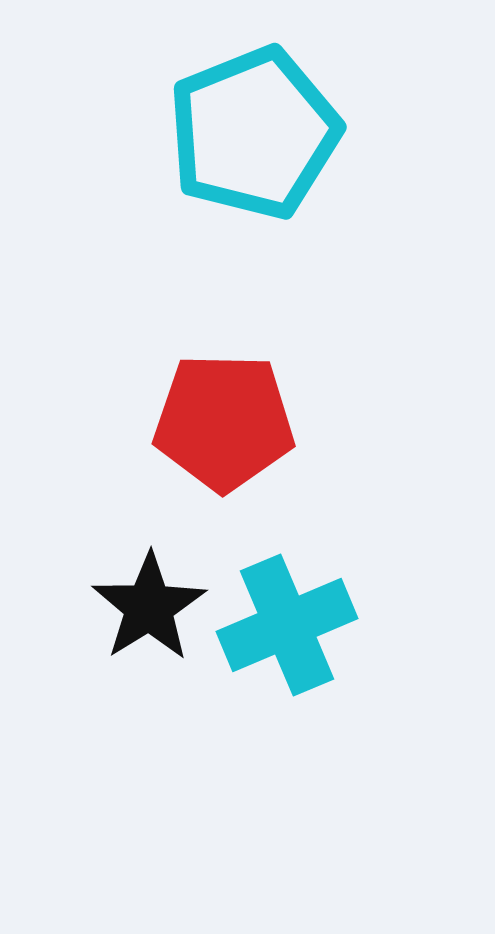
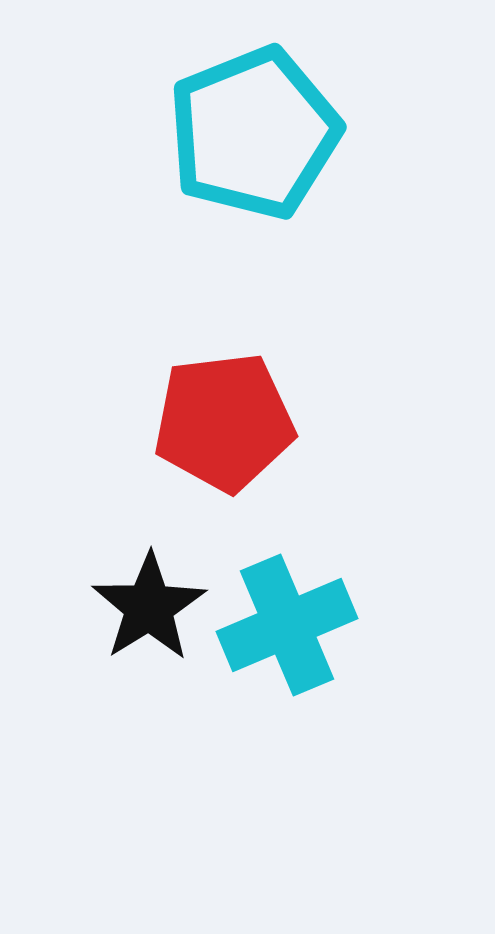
red pentagon: rotated 8 degrees counterclockwise
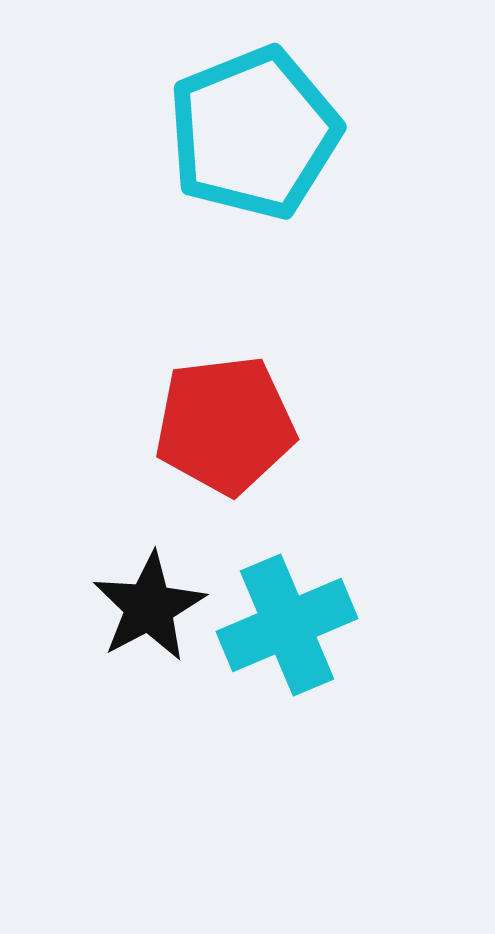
red pentagon: moved 1 px right, 3 px down
black star: rotated 4 degrees clockwise
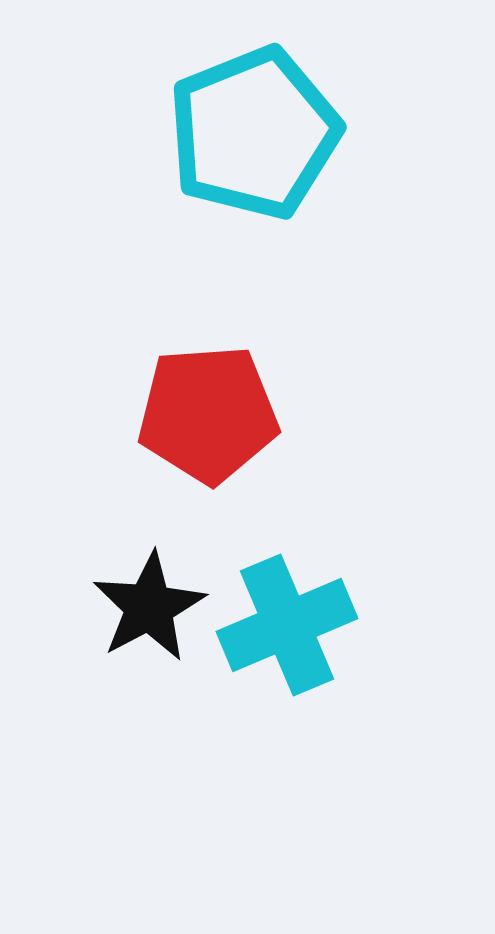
red pentagon: moved 17 px left, 11 px up; rotated 3 degrees clockwise
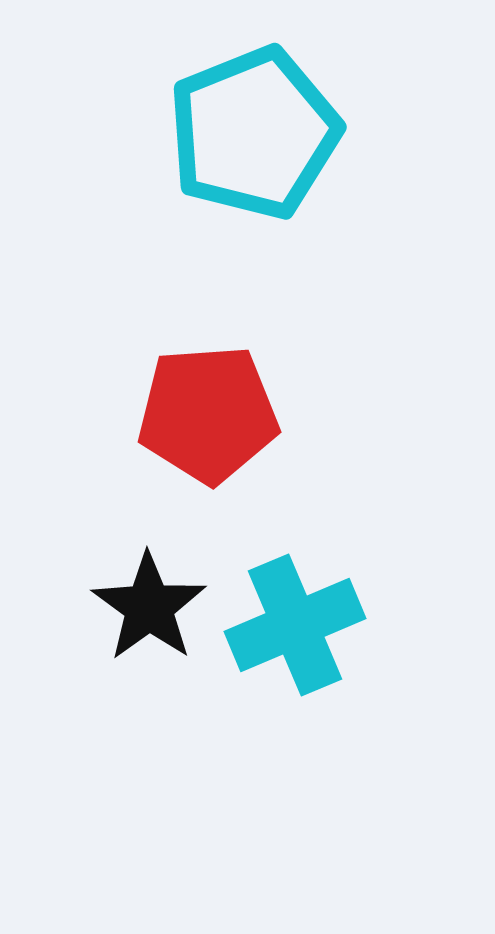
black star: rotated 8 degrees counterclockwise
cyan cross: moved 8 px right
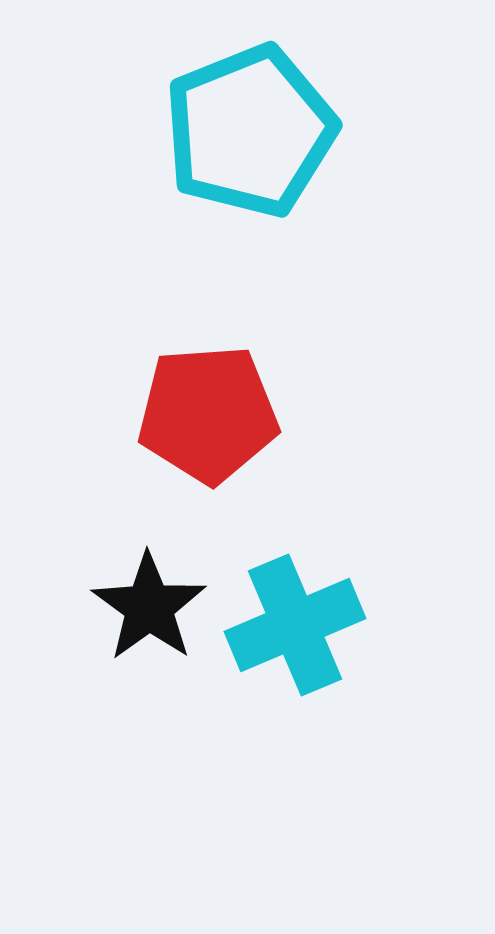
cyan pentagon: moved 4 px left, 2 px up
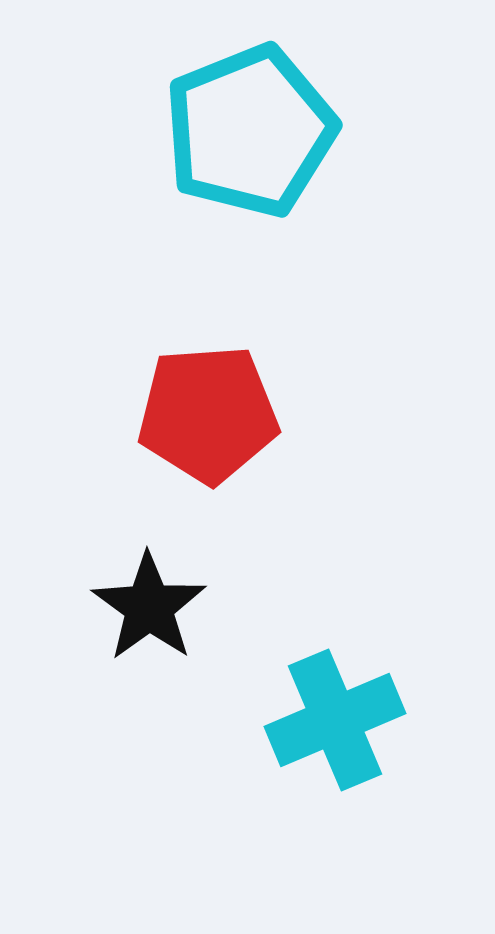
cyan cross: moved 40 px right, 95 px down
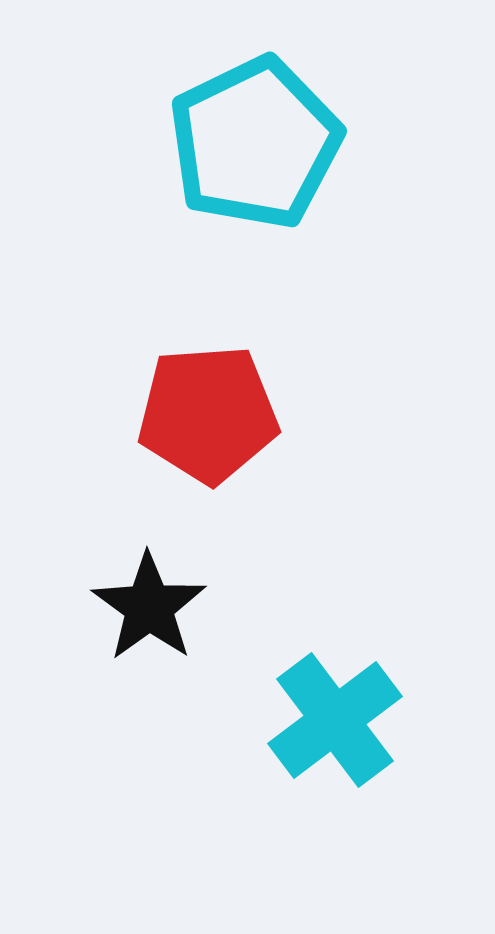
cyan pentagon: moved 5 px right, 12 px down; rotated 4 degrees counterclockwise
cyan cross: rotated 14 degrees counterclockwise
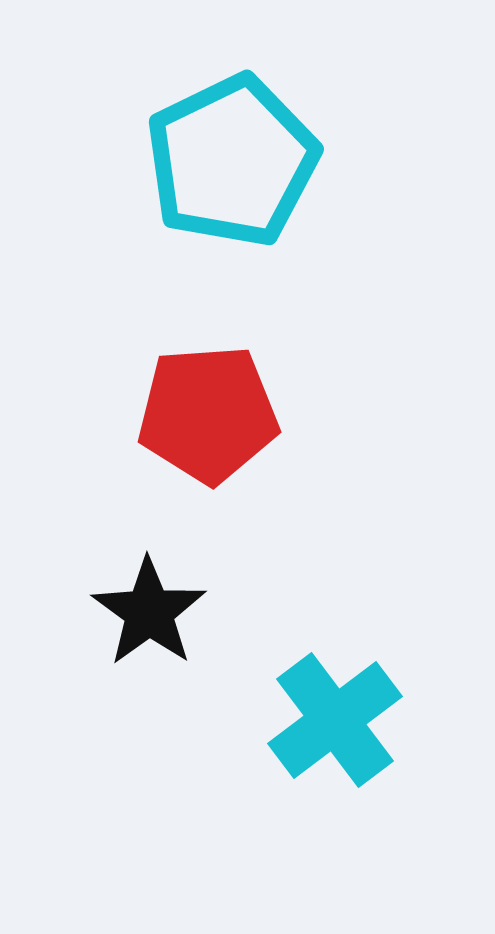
cyan pentagon: moved 23 px left, 18 px down
black star: moved 5 px down
